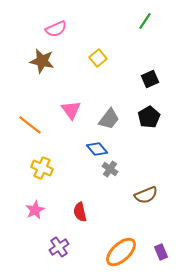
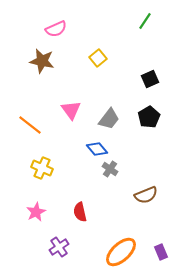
pink star: moved 1 px right, 2 px down
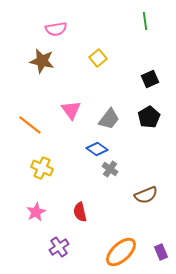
green line: rotated 42 degrees counterclockwise
pink semicircle: rotated 15 degrees clockwise
blue diamond: rotated 15 degrees counterclockwise
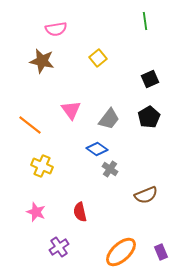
yellow cross: moved 2 px up
pink star: rotated 24 degrees counterclockwise
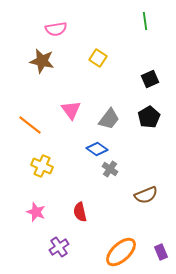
yellow square: rotated 18 degrees counterclockwise
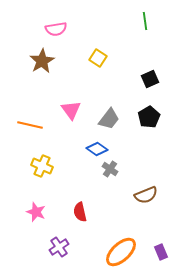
brown star: rotated 30 degrees clockwise
orange line: rotated 25 degrees counterclockwise
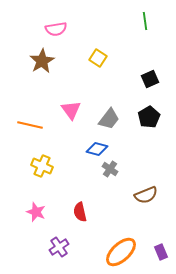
blue diamond: rotated 20 degrees counterclockwise
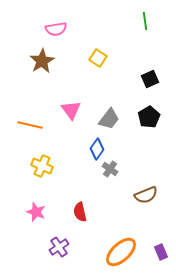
blue diamond: rotated 70 degrees counterclockwise
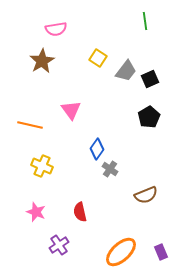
gray trapezoid: moved 17 px right, 48 px up
purple cross: moved 2 px up
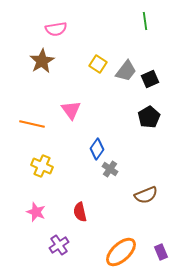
yellow square: moved 6 px down
orange line: moved 2 px right, 1 px up
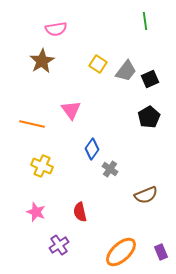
blue diamond: moved 5 px left
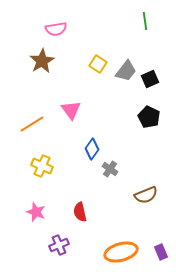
black pentagon: rotated 15 degrees counterclockwise
orange line: rotated 45 degrees counterclockwise
purple cross: rotated 12 degrees clockwise
orange ellipse: rotated 28 degrees clockwise
